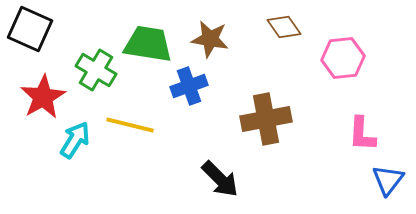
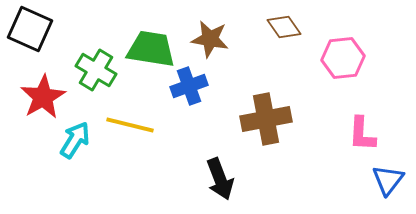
green trapezoid: moved 3 px right, 5 px down
black arrow: rotated 24 degrees clockwise
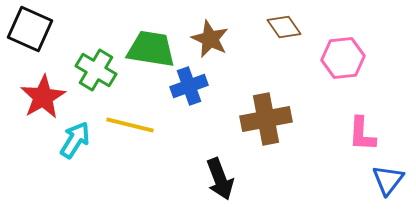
brown star: rotated 15 degrees clockwise
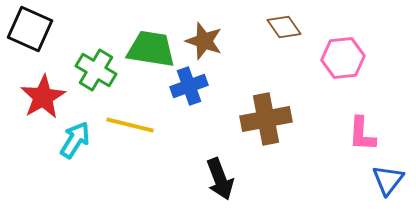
brown star: moved 6 px left, 2 px down; rotated 6 degrees counterclockwise
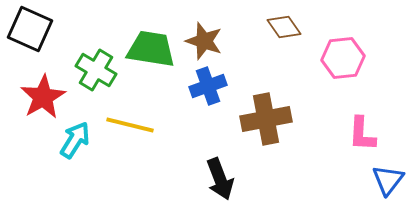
blue cross: moved 19 px right
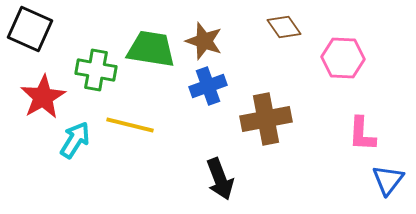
pink hexagon: rotated 9 degrees clockwise
green cross: rotated 21 degrees counterclockwise
